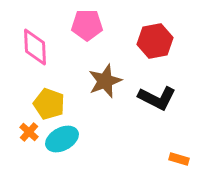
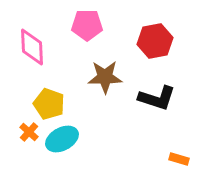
pink diamond: moved 3 px left
brown star: moved 4 px up; rotated 20 degrees clockwise
black L-shape: rotated 9 degrees counterclockwise
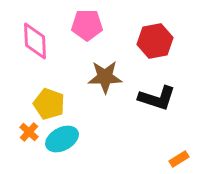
pink diamond: moved 3 px right, 6 px up
orange rectangle: rotated 48 degrees counterclockwise
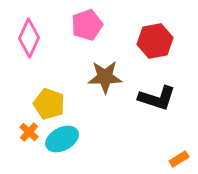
pink pentagon: rotated 20 degrees counterclockwise
pink diamond: moved 6 px left, 3 px up; rotated 27 degrees clockwise
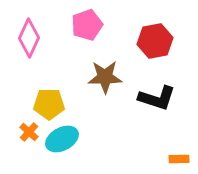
yellow pentagon: rotated 20 degrees counterclockwise
orange rectangle: rotated 30 degrees clockwise
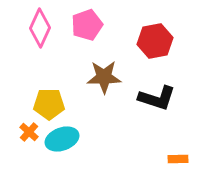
pink diamond: moved 11 px right, 10 px up
brown star: moved 1 px left
cyan ellipse: rotated 8 degrees clockwise
orange rectangle: moved 1 px left
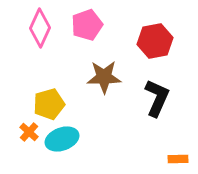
black L-shape: rotated 84 degrees counterclockwise
yellow pentagon: rotated 16 degrees counterclockwise
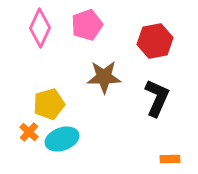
orange rectangle: moved 8 px left
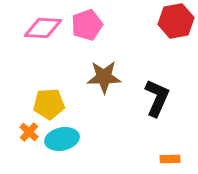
pink diamond: moved 3 px right; rotated 69 degrees clockwise
red hexagon: moved 21 px right, 20 px up
yellow pentagon: rotated 12 degrees clockwise
cyan ellipse: rotated 8 degrees clockwise
